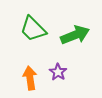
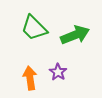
green trapezoid: moved 1 px right, 1 px up
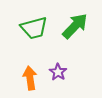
green trapezoid: rotated 60 degrees counterclockwise
green arrow: moved 9 px up; rotated 24 degrees counterclockwise
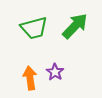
purple star: moved 3 px left
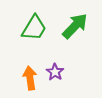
green trapezoid: rotated 44 degrees counterclockwise
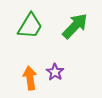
green trapezoid: moved 4 px left, 2 px up
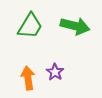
green arrow: rotated 60 degrees clockwise
orange arrow: moved 2 px left
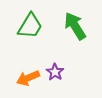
green arrow: rotated 136 degrees counterclockwise
orange arrow: rotated 105 degrees counterclockwise
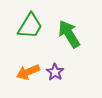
green arrow: moved 6 px left, 8 px down
orange arrow: moved 6 px up
